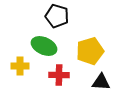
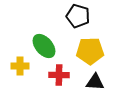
black pentagon: moved 21 px right
green ellipse: rotated 25 degrees clockwise
yellow pentagon: rotated 16 degrees clockwise
black triangle: moved 6 px left
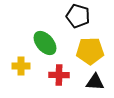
green ellipse: moved 1 px right, 3 px up
yellow cross: moved 1 px right
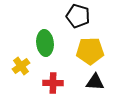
green ellipse: rotated 35 degrees clockwise
yellow cross: rotated 36 degrees counterclockwise
red cross: moved 6 px left, 8 px down
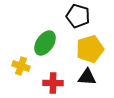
green ellipse: rotated 40 degrees clockwise
yellow pentagon: moved 2 px up; rotated 16 degrees counterclockwise
yellow cross: rotated 36 degrees counterclockwise
black triangle: moved 8 px left, 5 px up
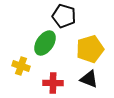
black pentagon: moved 14 px left
black triangle: moved 2 px right, 2 px down; rotated 18 degrees clockwise
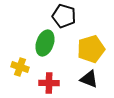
green ellipse: rotated 15 degrees counterclockwise
yellow pentagon: moved 1 px right
yellow cross: moved 1 px left, 1 px down
red cross: moved 4 px left
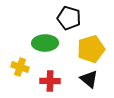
black pentagon: moved 5 px right, 2 px down
green ellipse: rotated 70 degrees clockwise
black triangle: rotated 18 degrees clockwise
red cross: moved 1 px right, 2 px up
